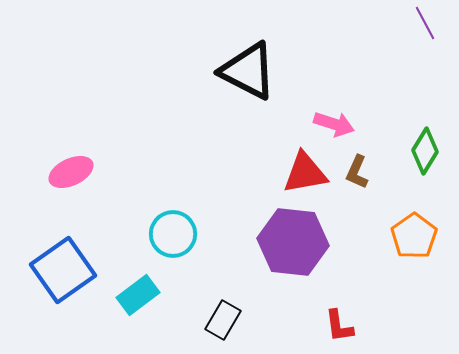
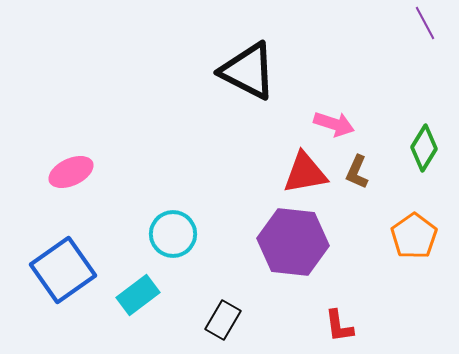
green diamond: moved 1 px left, 3 px up
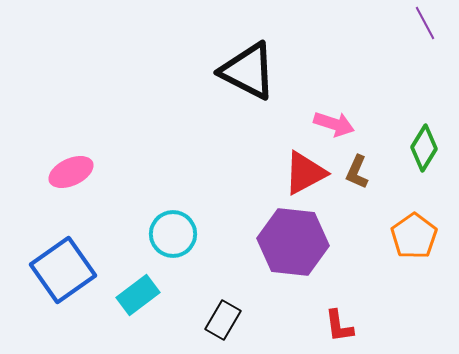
red triangle: rotated 18 degrees counterclockwise
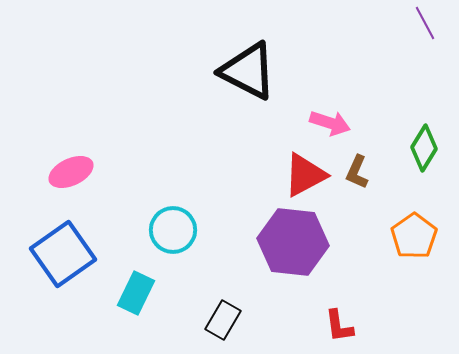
pink arrow: moved 4 px left, 1 px up
red triangle: moved 2 px down
cyan circle: moved 4 px up
blue square: moved 16 px up
cyan rectangle: moved 2 px left, 2 px up; rotated 27 degrees counterclockwise
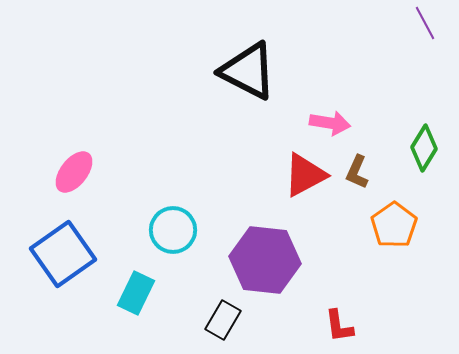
pink arrow: rotated 9 degrees counterclockwise
pink ellipse: moved 3 px right; rotated 27 degrees counterclockwise
orange pentagon: moved 20 px left, 11 px up
purple hexagon: moved 28 px left, 18 px down
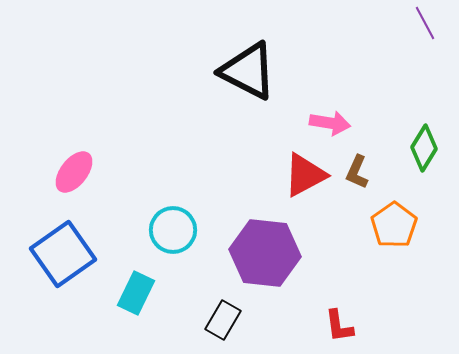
purple hexagon: moved 7 px up
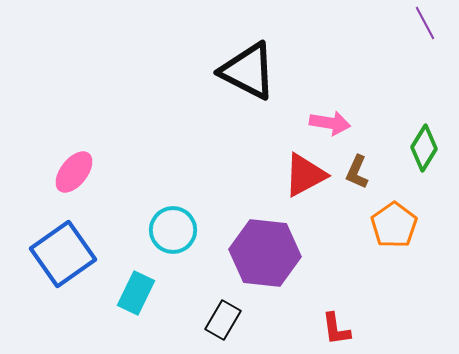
red L-shape: moved 3 px left, 3 px down
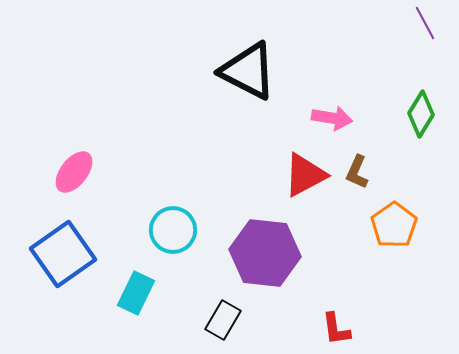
pink arrow: moved 2 px right, 5 px up
green diamond: moved 3 px left, 34 px up
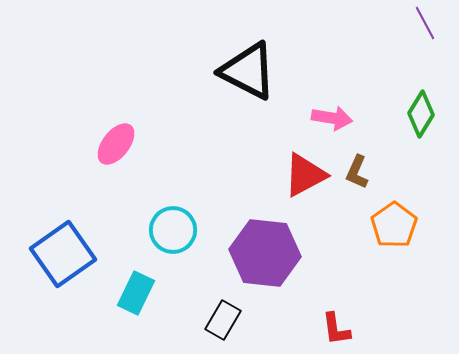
pink ellipse: moved 42 px right, 28 px up
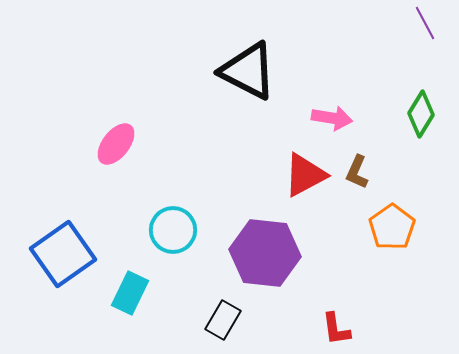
orange pentagon: moved 2 px left, 2 px down
cyan rectangle: moved 6 px left
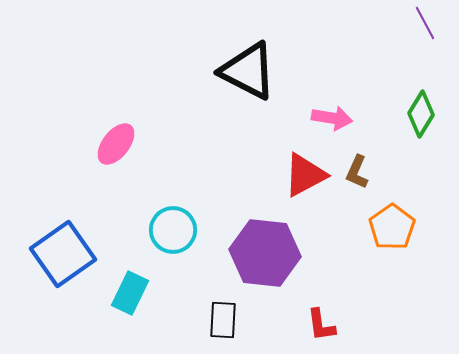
black rectangle: rotated 27 degrees counterclockwise
red L-shape: moved 15 px left, 4 px up
